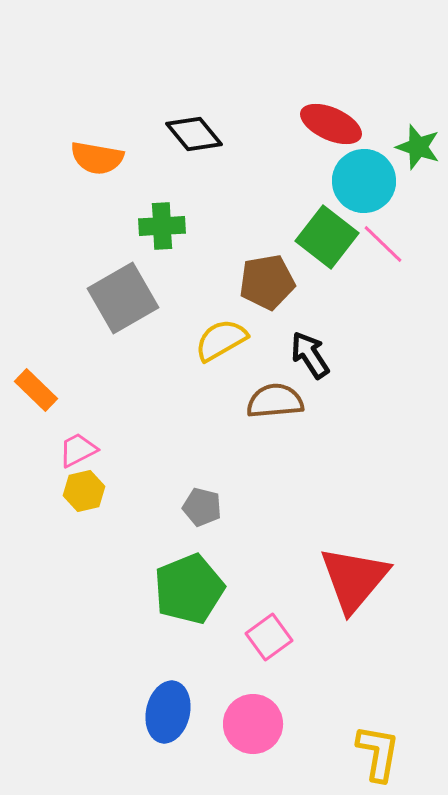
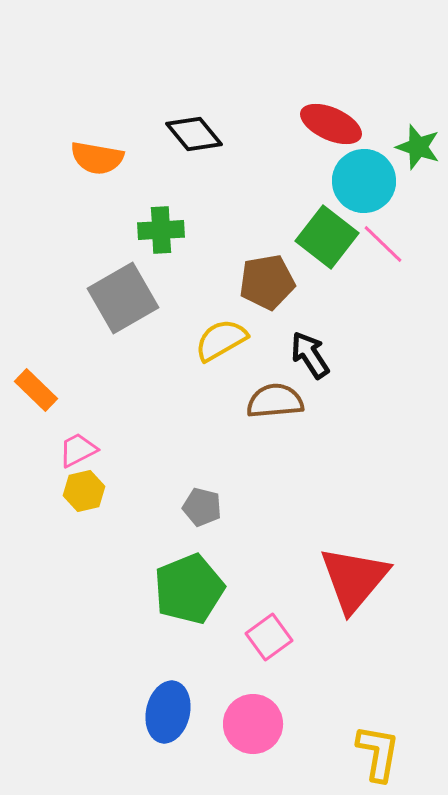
green cross: moved 1 px left, 4 px down
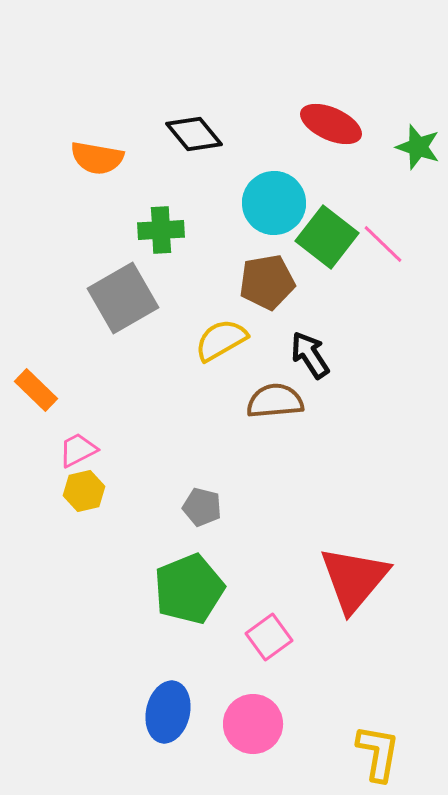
cyan circle: moved 90 px left, 22 px down
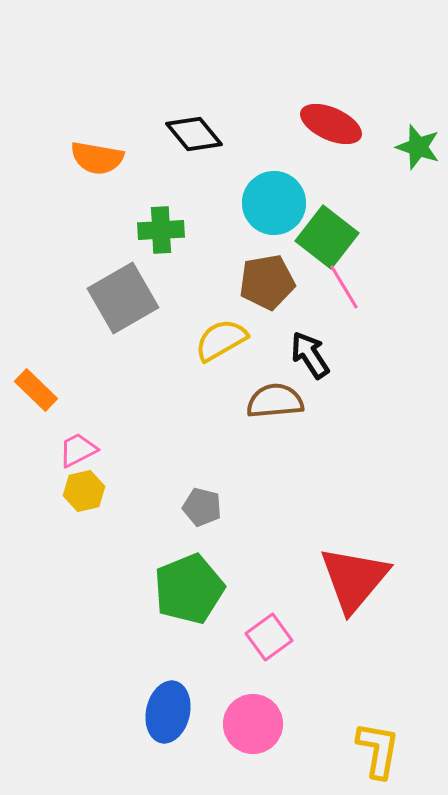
pink line: moved 39 px left, 43 px down; rotated 15 degrees clockwise
yellow L-shape: moved 3 px up
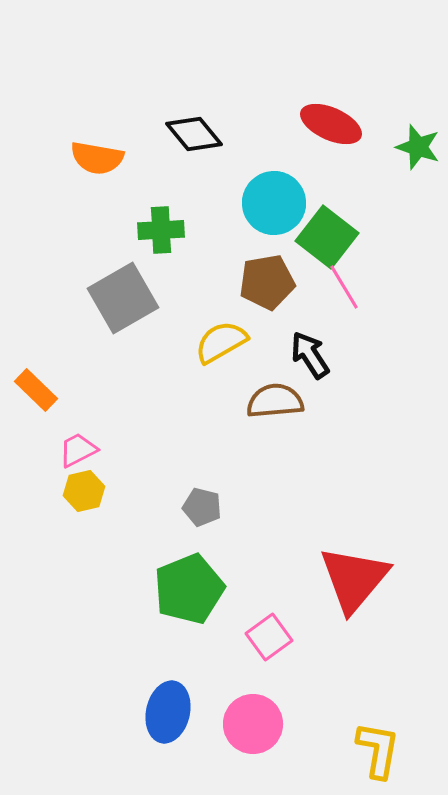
yellow semicircle: moved 2 px down
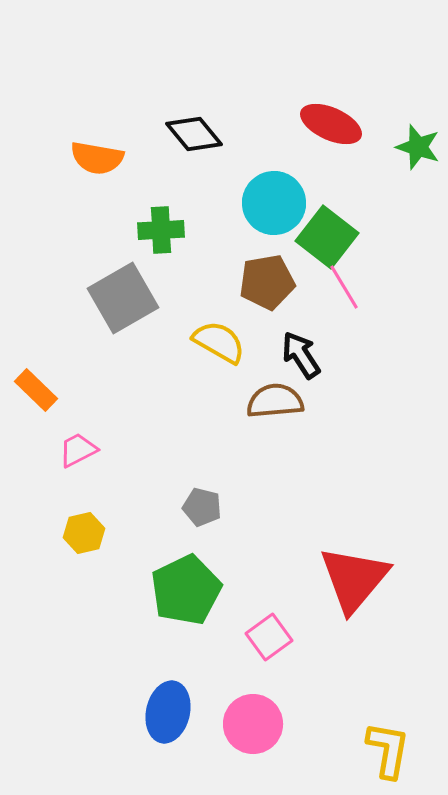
yellow semicircle: moved 2 px left; rotated 60 degrees clockwise
black arrow: moved 9 px left
yellow hexagon: moved 42 px down
green pentagon: moved 3 px left, 1 px down; rotated 4 degrees counterclockwise
yellow L-shape: moved 10 px right
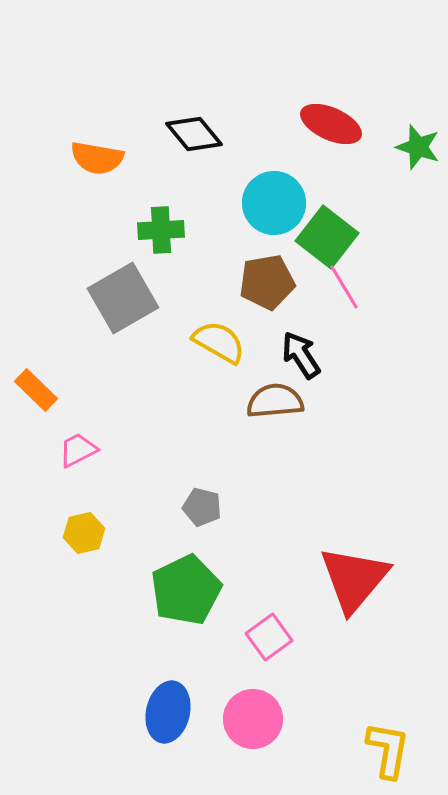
pink circle: moved 5 px up
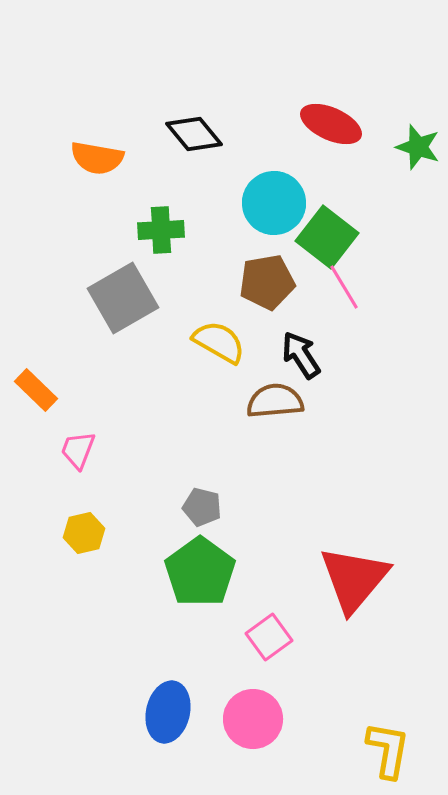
pink trapezoid: rotated 42 degrees counterclockwise
green pentagon: moved 14 px right, 18 px up; rotated 10 degrees counterclockwise
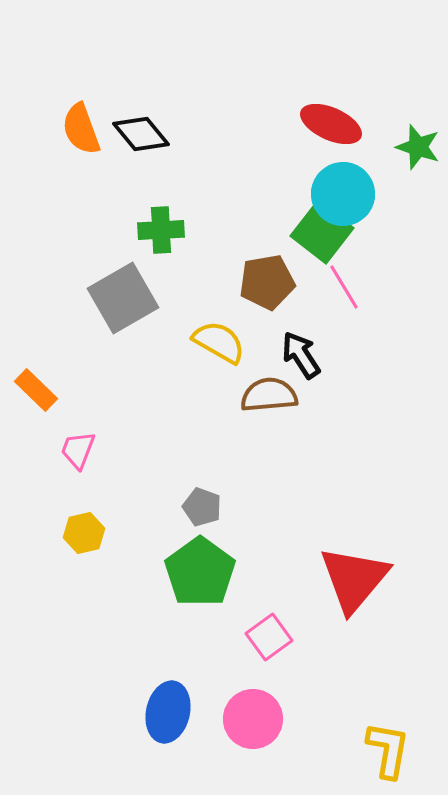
black diamond: moved 53 px left
orange semicircle: moved 16 px left, 29 px up; rotated 60 degrees clockwise
cyan circle: moved 69 px right, 9 px up
green square: moved 5 px left, 5 px up
brown semicircle: moved 6 px left, 6 px up
gray pentagon: rotated 6 degrees clockwise
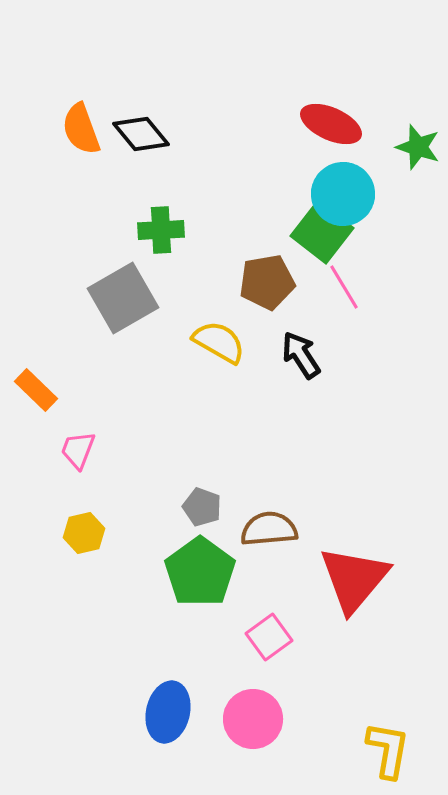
brown semicircle: moved 134 px down
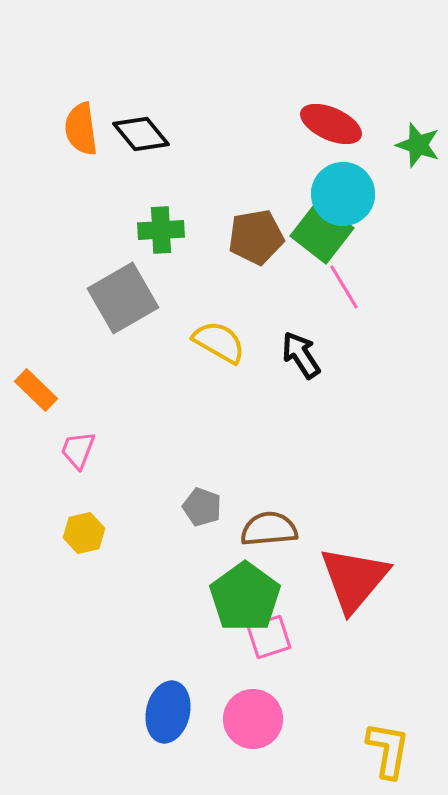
orange semicircle: rotated 12 degrees clockwise
green star: moved 2 px up
brown pentagon: moved 11 px left, 45 px up
green pentagon: moved 45 px right, 25 px down
pink square: rotated 18 degrees clockwise
